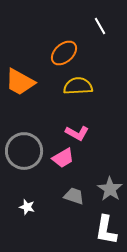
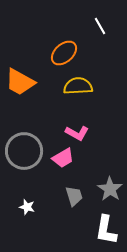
gray trapezoid: rotated 55 degrees clockwise
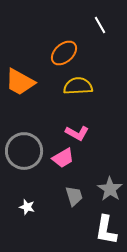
white line: moved 1 px up
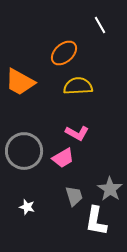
white L-shape: moved 10 px left, 9 px up
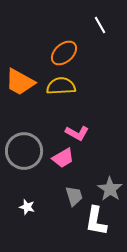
yellow semicircle: moved 17 px left
